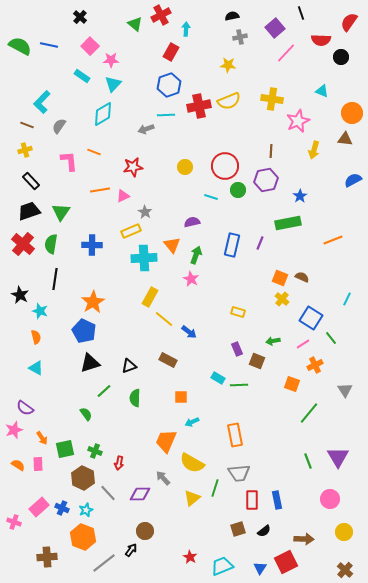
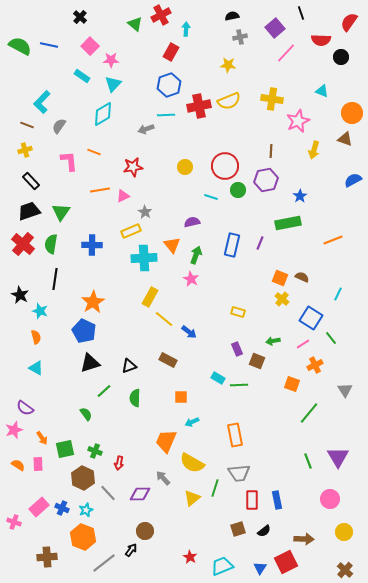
brown triangle at (345, 139): rotated 14 degrees clockwise
cyan line at (347, 299): moved 9 px left, 5 px up
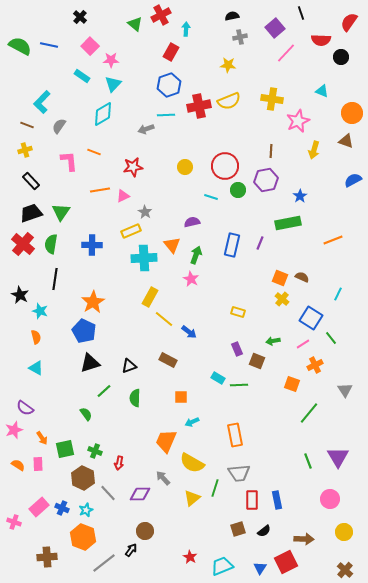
brown triangle at (345, 139): moved 1 px right, 2 px down
black trapezoid at (29, 211): moved 2 px right, 2 px down
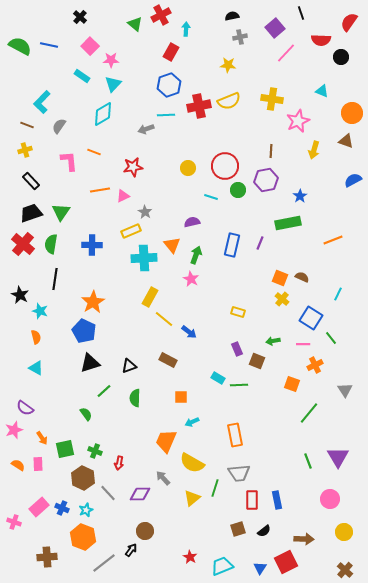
yellow circle at (185, 167): moved 3 px right, 1 px down
pink line at (303, 344): rotated 32 degrees clockwise
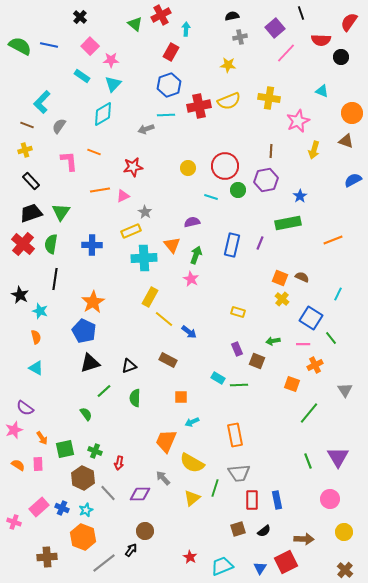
yellow cross at (272, 99): moved 3 px left, 1 px up
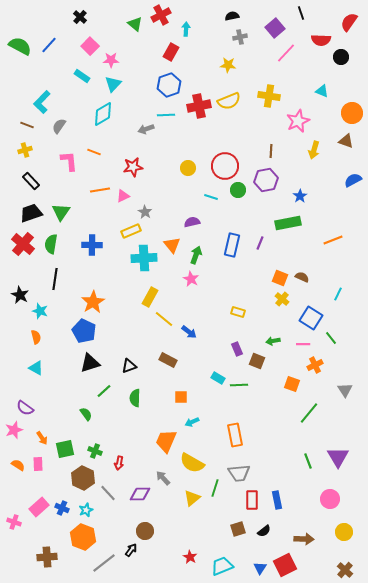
blue line at (49, 45): rotated 60 degrees counterclockwise
yellow cross at (269, 98): moved 2 px up
red square at (286, 562): moved 1 px left, 3 px down
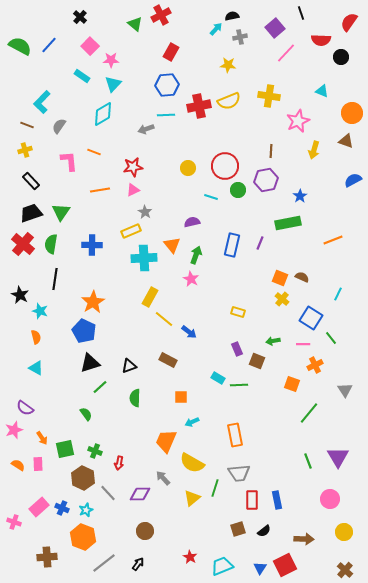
cyan arrow at (186, 29): moved 30 px right; rotated 40 degrees clockwise
blue hexagon at (169, 85): moved 2 px left; rotated 15 degrees clockwise
pink triangle at (123, 196): moved 10 px right, 6 px up
green line at (104, 391): moved 4 px left, 4 px up
black arrow at (131, 550): moved 7 px right, 14 px down
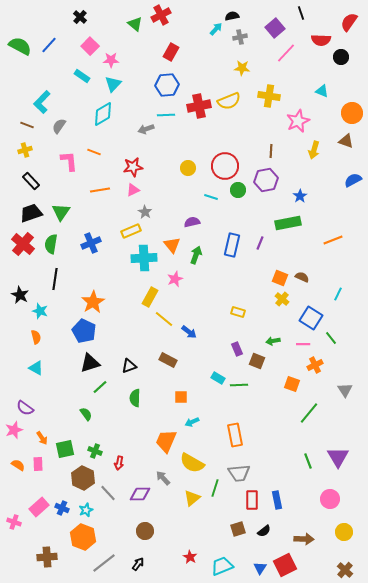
yellow star at (228, 65): moved 14 px right, 3 px down
blue cross at (92, 245): moved 1 px left, 2 px up; rotated 24 degrees counterclockwise
pink star at (191, 279): moved 16 px left; rotated 21 degrees clockwise
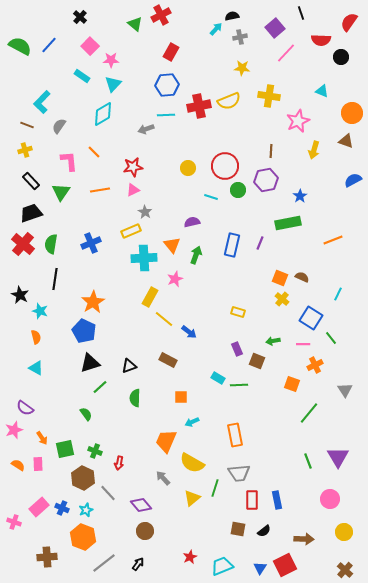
orange line at (94, 152): rotated 24 degrees clockwise
green triangle at (61, 212): moved 20 px up
purple diamond at (140, 494): moved 1 px right, 11 px down; rotated 50 degrees clockwise
brown square at (238, 529): rotated 28 degrees clockwise
red star at (190, 557): rotated 16 degrees clockwise
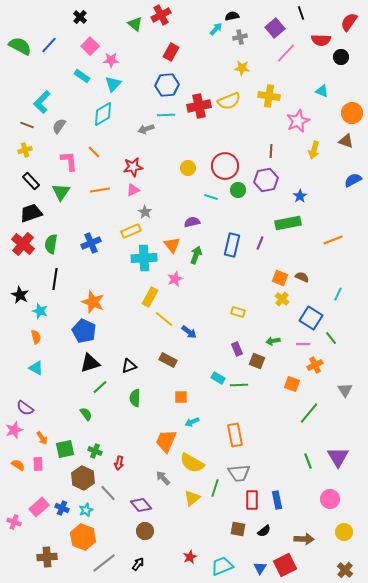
orange star at (93, 302): rotated 20 degrees counterclockwise
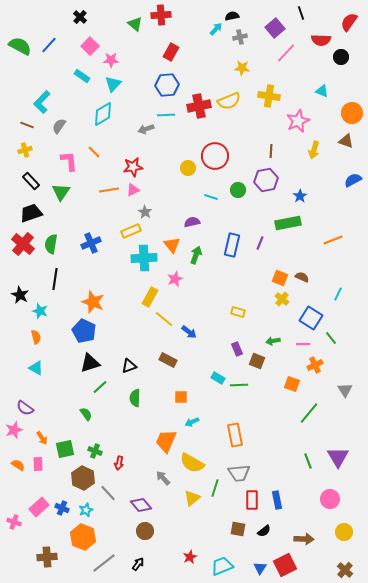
red cross at (161, 15): rotated 24 degrees clockwise
red circle at (225, 166): moved 10 px left, 10 px up
orange line at (100, 190): moved 9 px right
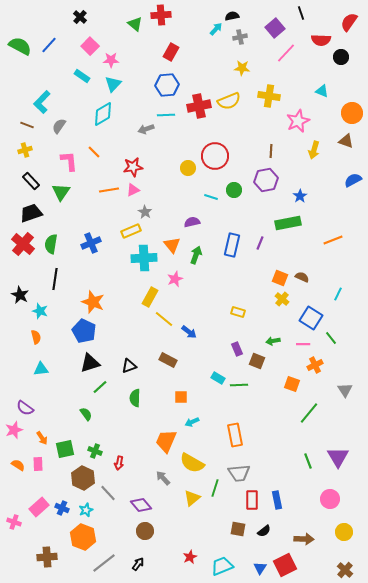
green circle at (238, 190): moved 4 px left
cyan triangle at (36, 368): moved 5 px right, 1 px down; rotated 35 degrees counterclockwise
